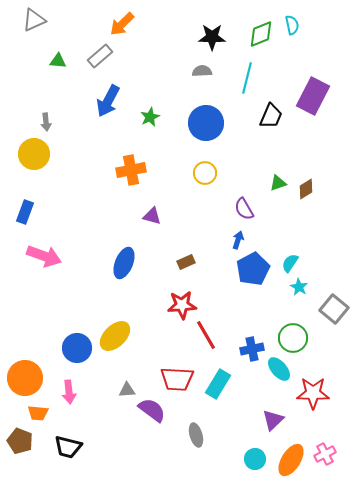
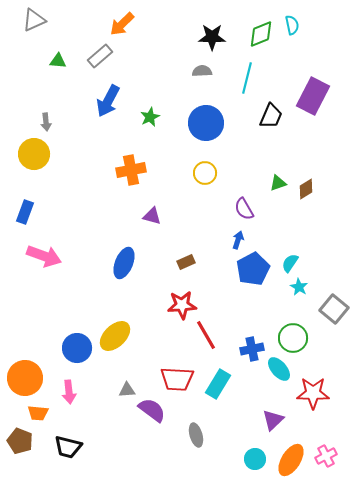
pink cross at (325, 454): moved 1 px right, 2 px down
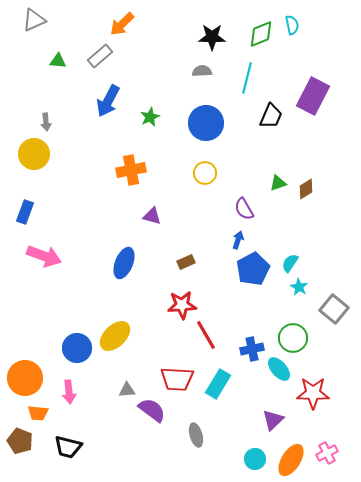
pink cross at (326, 456): moved 1 px right, 3 px up
